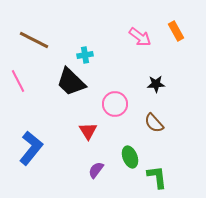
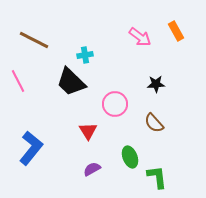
purple semicircle: moved 4 px left, 1 px up; rotated 24 degrees clockwise
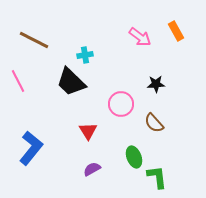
pink circle: moved 6 px right
green ellipse: moved 4 px right
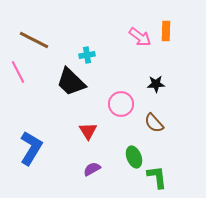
orange rectangle: moved 10 px left; rotated 30 degrees clockwise
cyan cross: moved 2 px right
pink line: moved 9 px up
blue L-shape: rotated 8 degrees counterclockwise
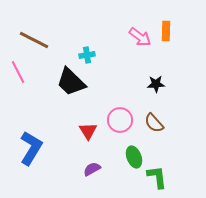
pink circle: moved 1 px left, 16 px down
